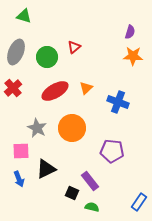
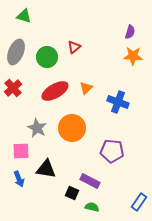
black triangle: rotated 35 degrees clockwise
purple rectangle: rotated 24 degrees counterclockwise
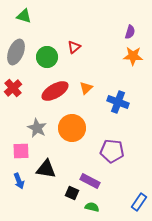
blue arrow: moved 2 px down
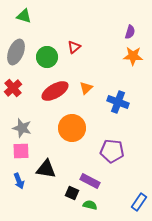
gray star: moved 15 px left; rotated 12 degrees counterclockwise
green semicircle: moved 2 px left, 2 px up
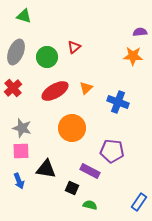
purple semicircle: moved 10 px right; rotated 112 degrees counterclockwise
purple rectangle: moved 10 px up
black square: moved 5 px up
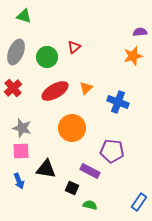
orange star: rotated 18 degrees counterclockwise
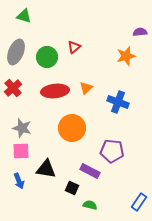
orange star: moved 7 px left
red ellipse: rotated 24 degrees clockwise
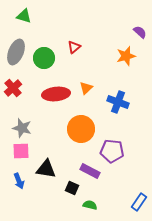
purple semicircle: rotated 48 degrees clockwise
green circle: moved 3 px left, 1 px down
red ellipse: moved 1 px right, 3 px down
orange circle: moved 9 px right, 1 px down
